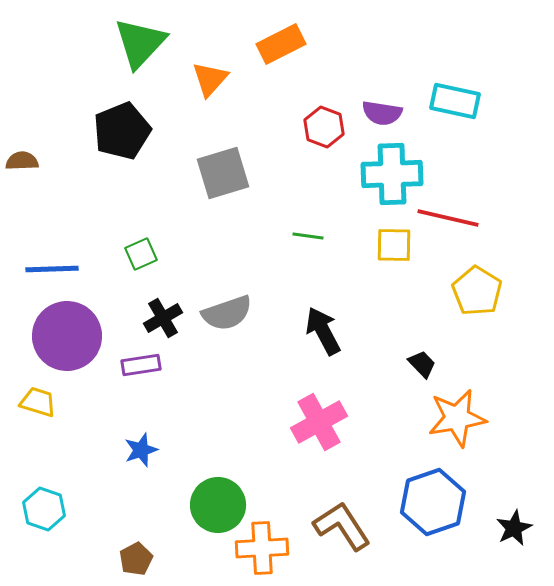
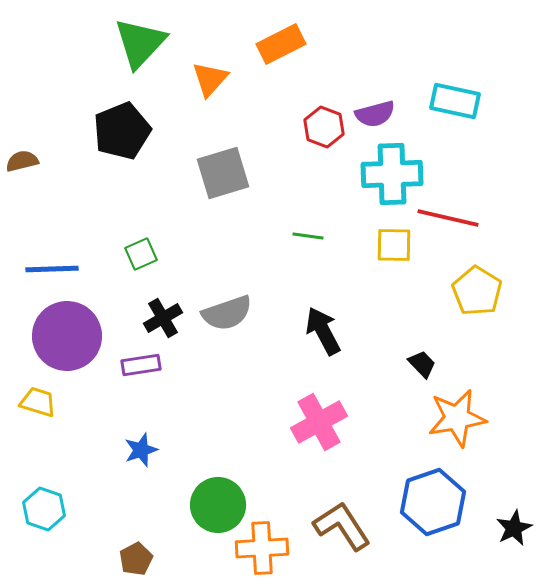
purple semicircle: moved 7 px left, 1 px down; rotated 24 degrees counterclockwise
brown semicircle: rotated 12 degrees counterclockwise
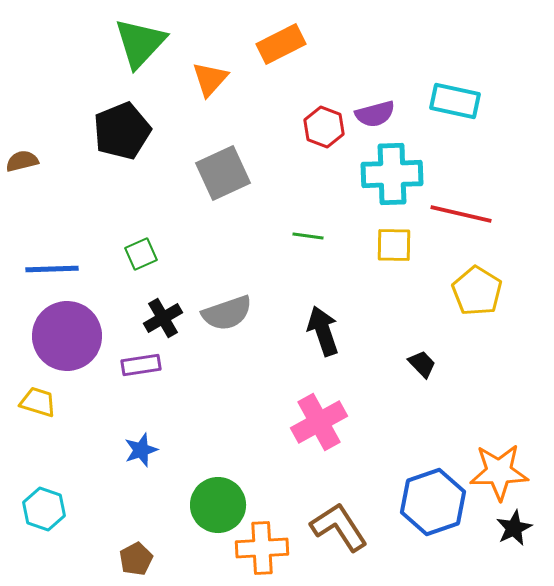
gray square: rotated 8 degrees counterclockwise
red line: moved 13 px right, 4 px up
black arrow: rotated 9 degrees clockwise
orange star: moved 42 px right, 54 px down; rotated 8 degrees clockwise
brown L-shape: moved 3 px left, 1 px down
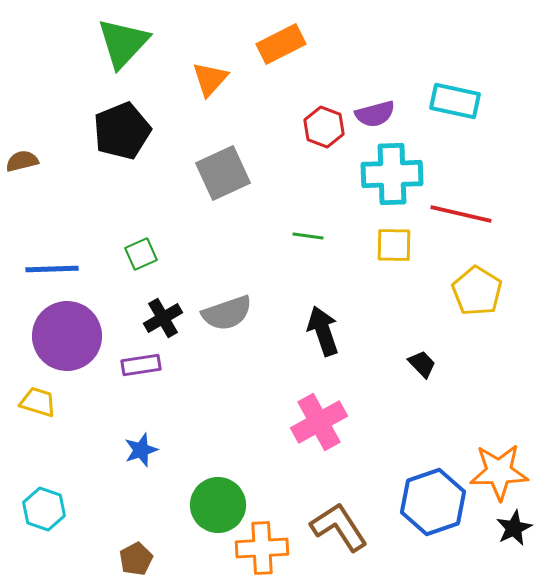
green triangle: moved 17 px left
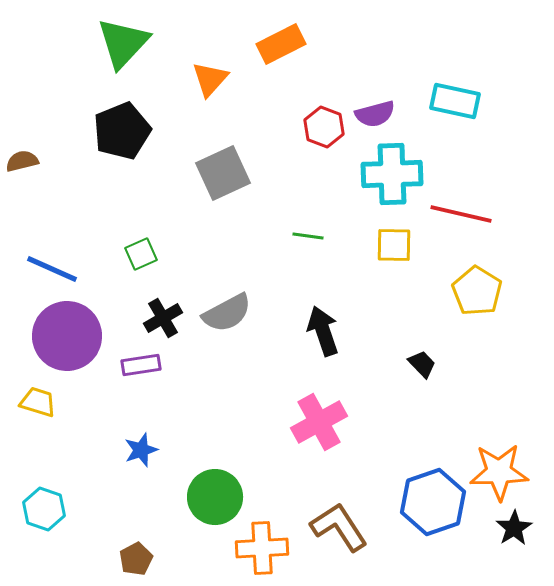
blue line: rotated 26 degrees clockwise
gray semicircle: rotated 9 degrees counterclockwise
green circle: moved 3 px left, 8 px up
black star: rotated 6 degrees counterclockwise
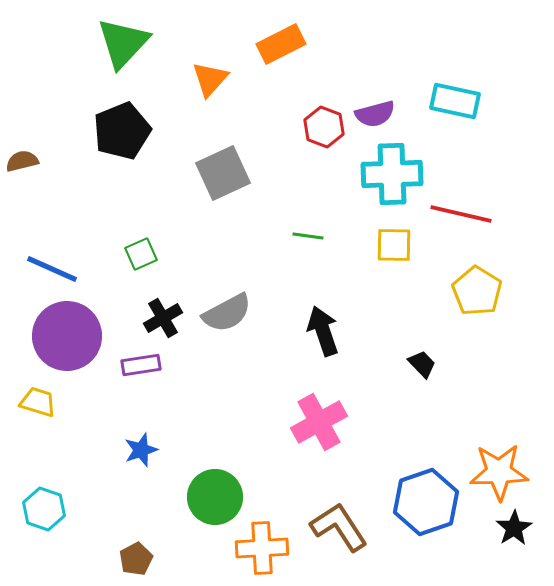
blue hexagon: moved 7 px left
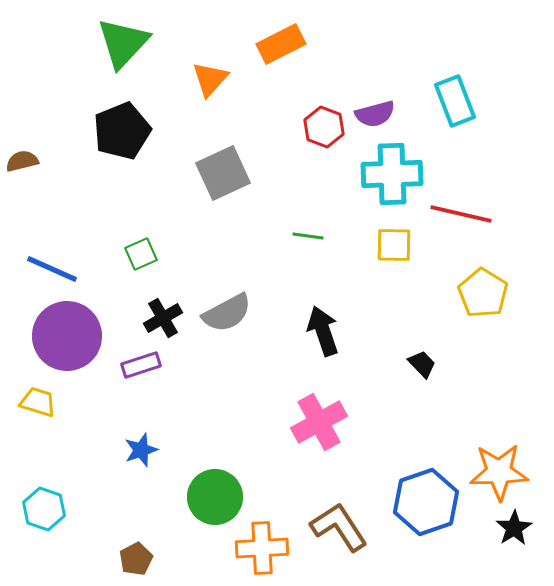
cyan rectangle: rotated 57 degrees clockwise
yellow pentagon: moved 6 px right, 2 px down
purple rectangle: rotated 9 degrees counterclockwise
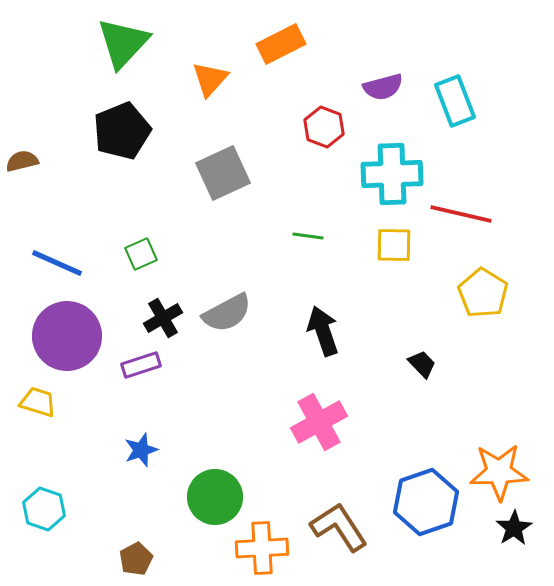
purple semicircle: moved 8 px right, 27 px up
blue line: moved 5 px right, 6 px up
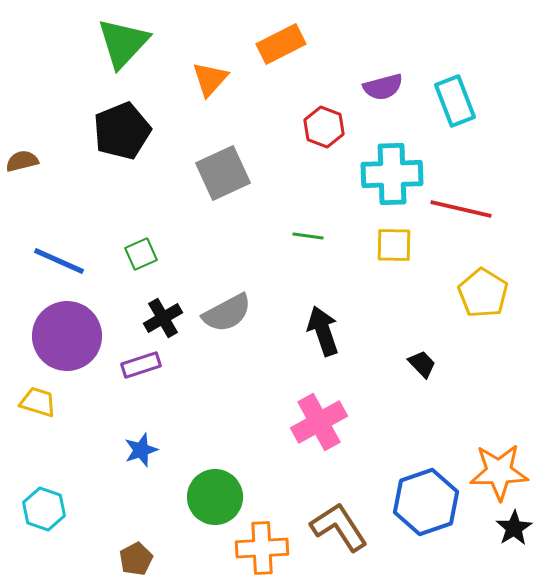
red line: moved 5 px up
blue line: moved 2 px right, 2 px up
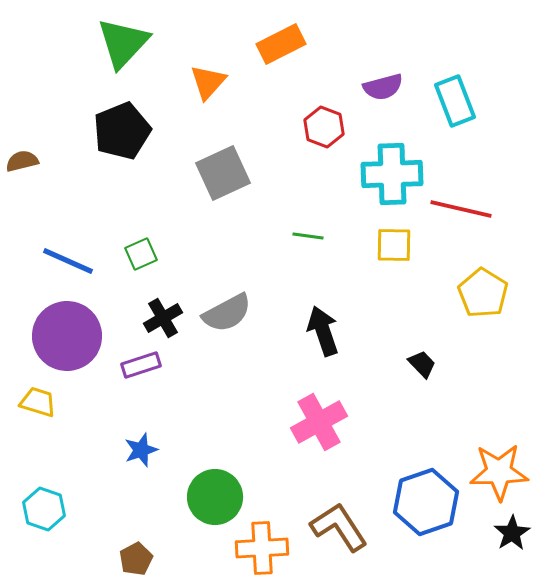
orange triangle: moved 2 px left, 3 px down
blue line: moved 9 px right
black star: moved 2 px left, 5 px down
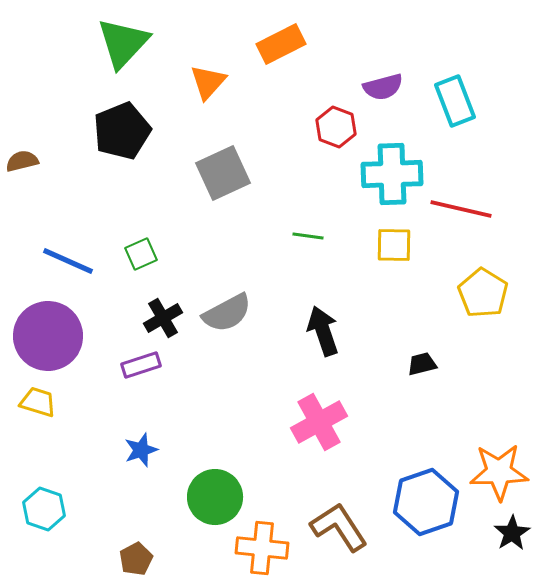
red hexagon: moved 12 px right
purple circle: moved 19 px left
black trapezoid: rotated 60 degrees counterclockwise
orange cross: rotated 9 degrees clockwise
